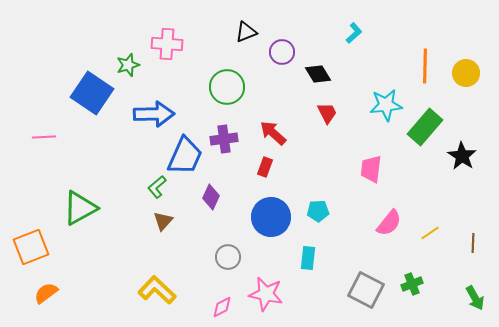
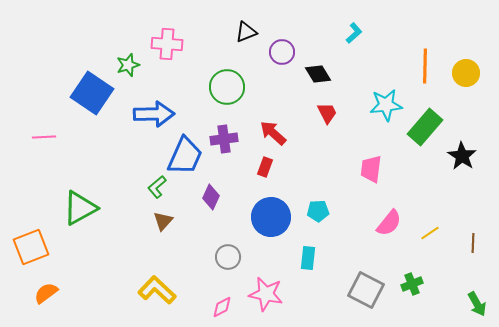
green arrow: moved 2 px right, 6 px down
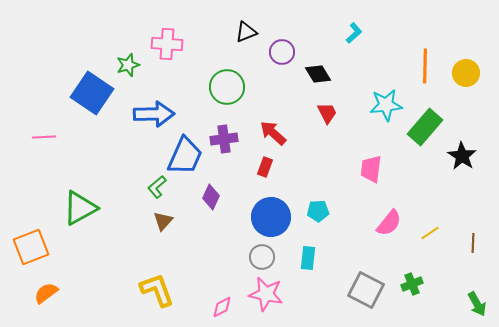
gray circle: moved 34 px right
yellow L-shape: rotated 27 degrees clockwise
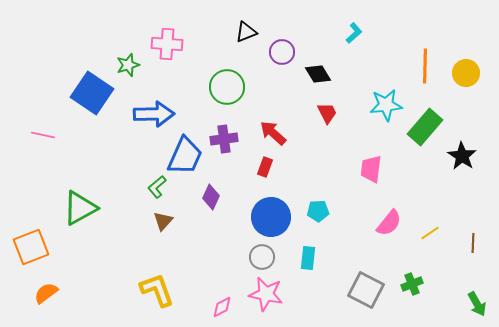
pink line: moved 1 px left, 2 px up; rotated 15 degrees clockwise
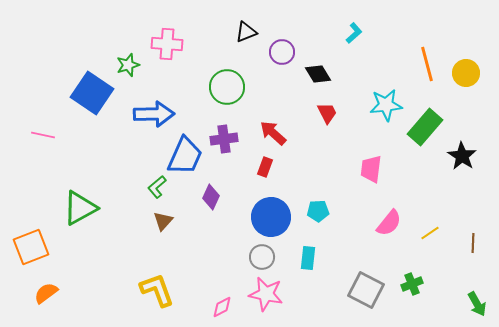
orange line: moved 2 px right, 2 px up; rotated 16 degrees counterclockwise
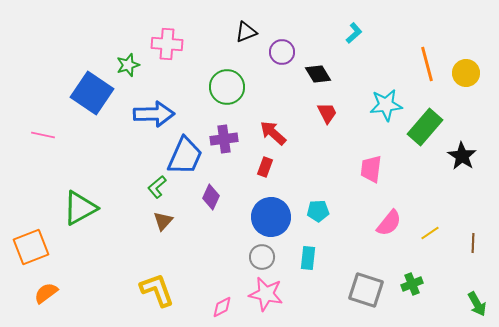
gray square: rotated 9 degrees counterclockwise
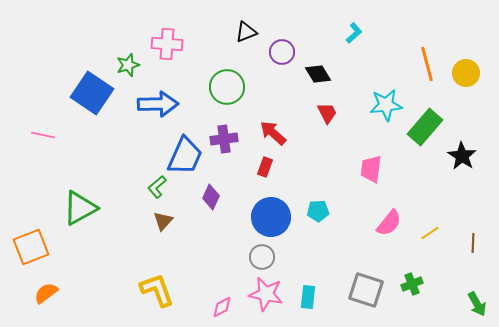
blue arrow: moved 4 px right, 10 px up
cyan rectangle: moved 39 px down
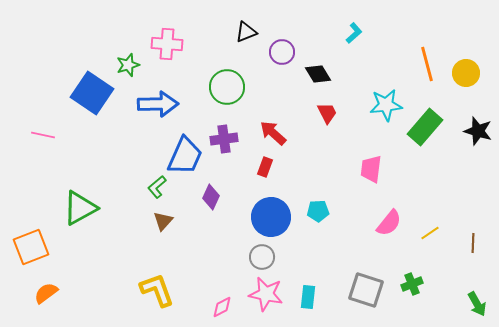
black star: moved 16 px right, 25 px up; rotated 16 degrees counterclockwise
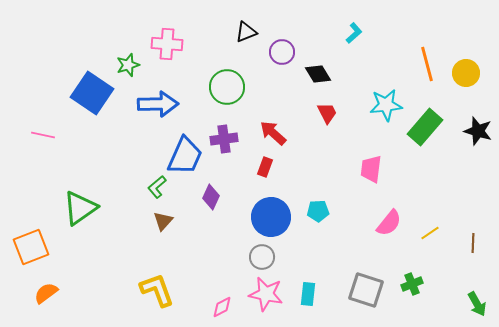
green triangle: rotated 6 degrees counterclockwise
cyan rectangle: moved 3 px up
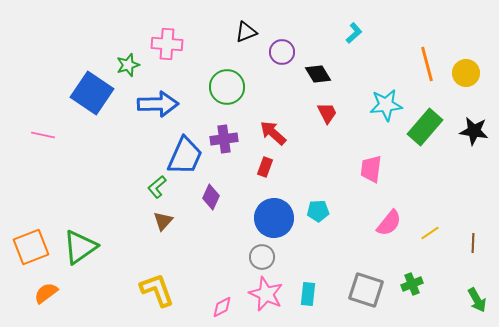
black star: moved 4 px left; rotated 8 degrees counterclockwise
green triangle: moved 39 px down
blue circle: moved 3 px right, 1 px down
pink star: rotated 12 degrees clockwise
green arrow: moved 4 px up
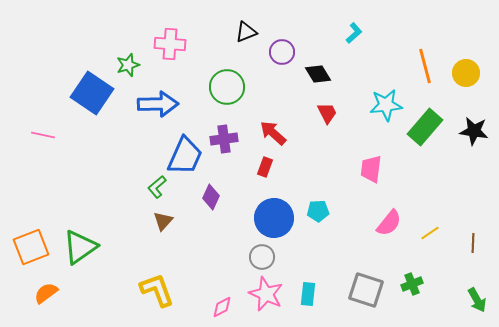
pink cross: moved 3 px right
orange line: moved 2 px left, 2 px down
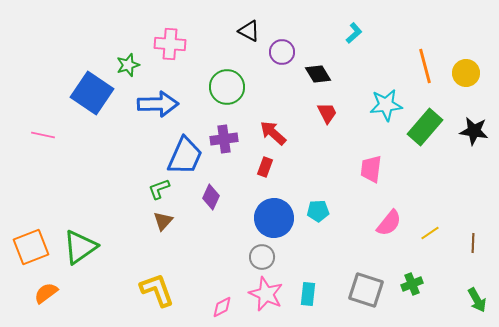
black triangle: moved 3 px right, 1 px up; rotated 50 degrees clockwise
green L-shape: moved 2 px right, 2 px down; rotated 20 degrees clockwise
